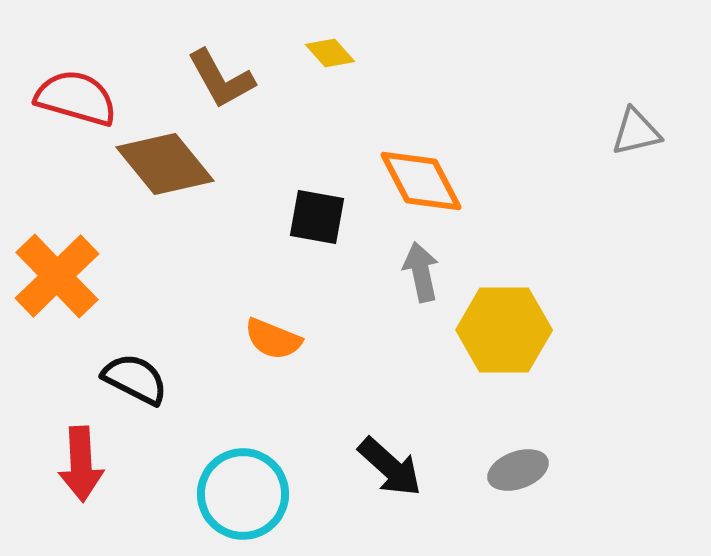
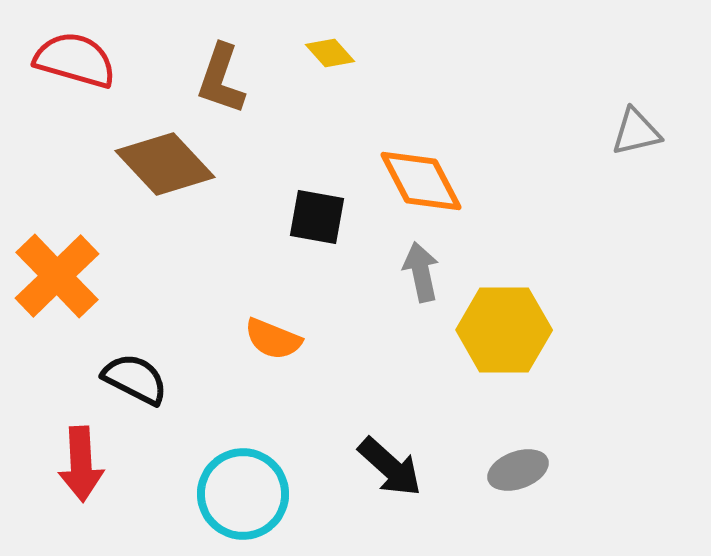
brown L-shape: rotated 48 degrees clockwise
red semicircle: moved 1 px left, 38 px up
brown diamond: rotated 4 degrees counterclockwise
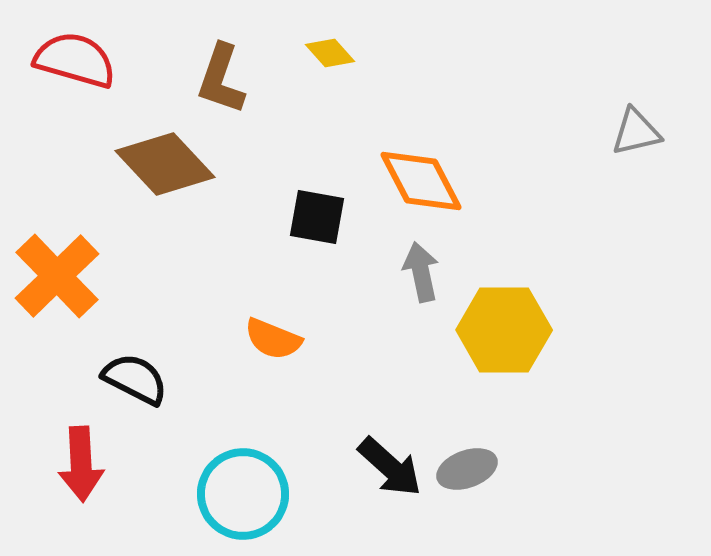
gray ellipse: moved 51 px left, 1 px up
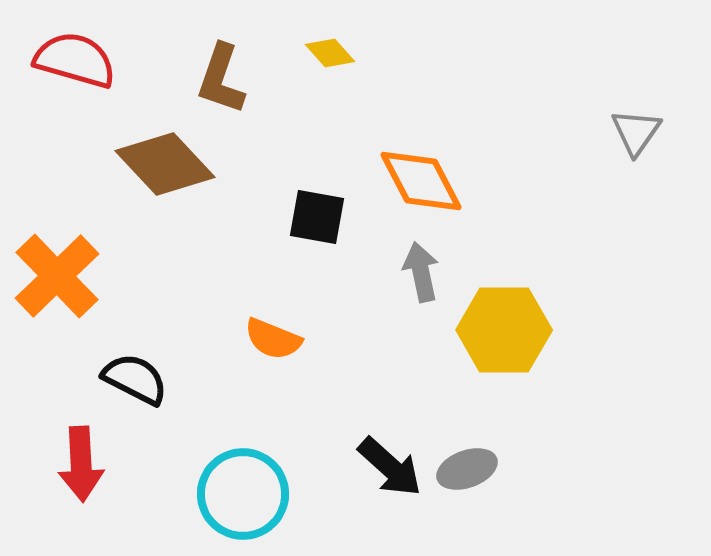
gray triangle: rotated 42 degrees counterclockwise
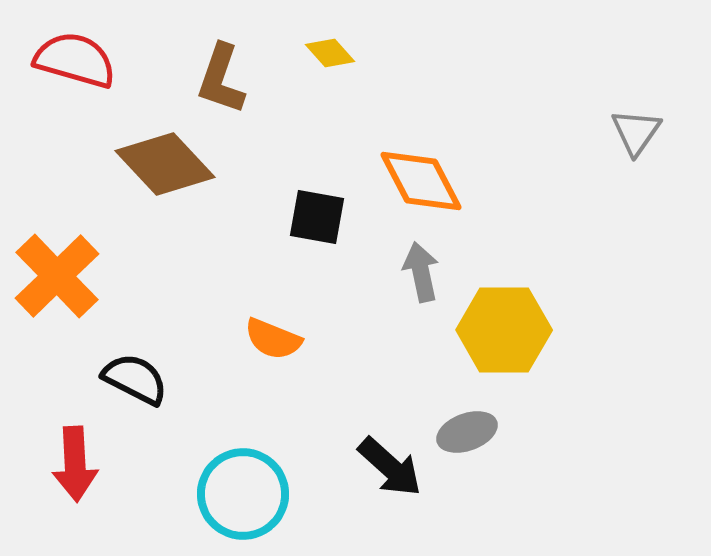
red arrow: moved 6 px left
gray ellipse: moved 37 px up
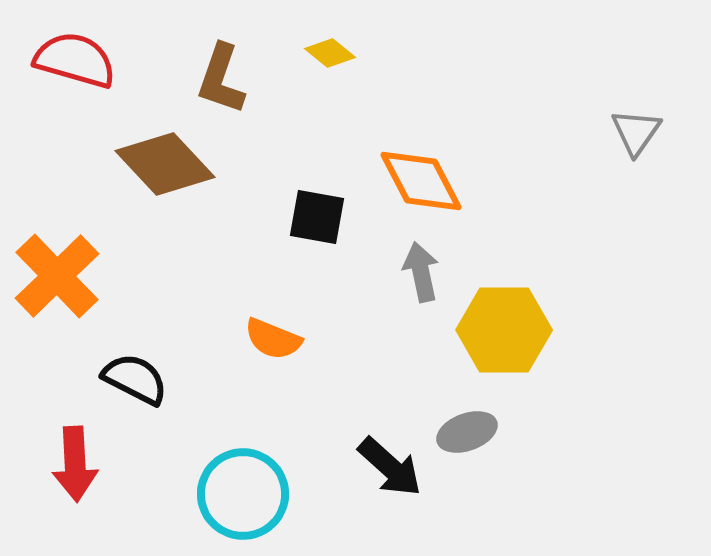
yellow diamond: rotated 9 degrees counterclockwise
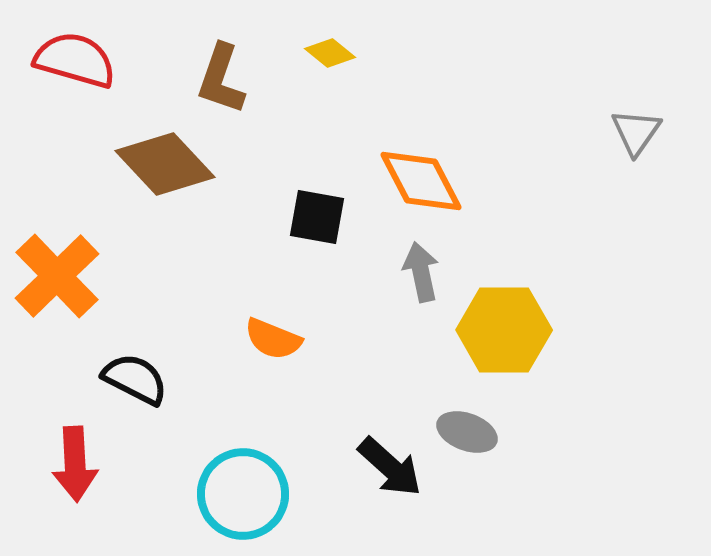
gray ellipse: rotated 40 degrees clockwise
